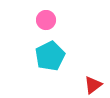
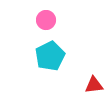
red triangle: moved 1 px right; rotated 30 degrees clockwise
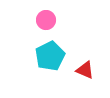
red triangle: moved 9 px left, 15 px up; rotated 30 degrees clockwise
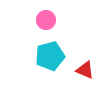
cyan pentagon: rotated 12 degrees clockwise
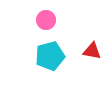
red triangle: moved 7 px right, 19 px up; rotated 12 degrees counterclockwise
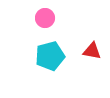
pink circle: moved 1 px left, 2 px up
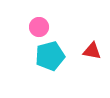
pink circle: moved 6 px left, 9 px down
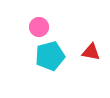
red triangle: moved 1 px left, 1 px down
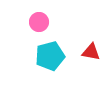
pink circle: moved 5 px up
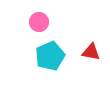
cyan pentagon: rotated 8 degrees counterclockwise
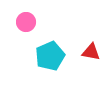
pink circle: moved 13 px left
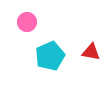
pink circle: moved 1 px right
